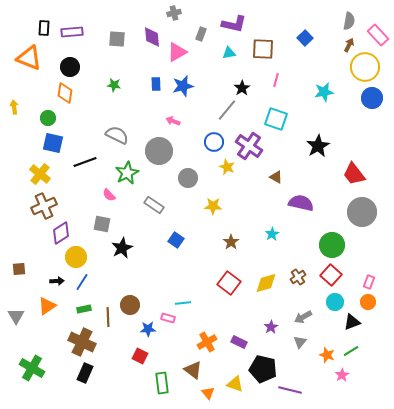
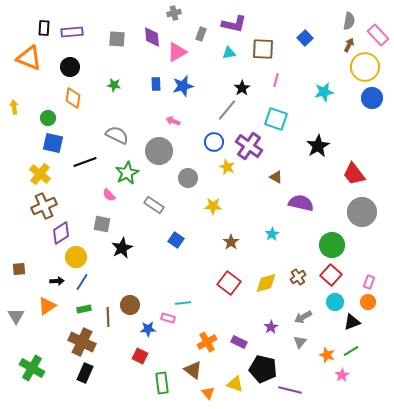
orange diamond at (65, 93): moved 8 px right, 5 px down
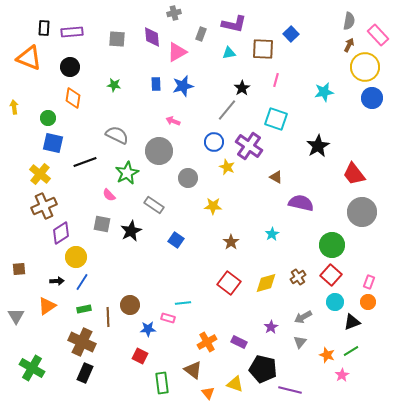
blue square at (305, 38): moved 14 px left, 4 px up
black star at (122, 248): moved 9 px right, 17 px up
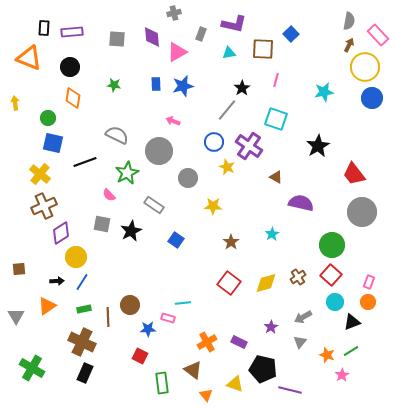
yellow arrow at (14, 107): moved 1 px right, 4 px up
orange triangle at (208, 393): moved 2 px left, 2 px down
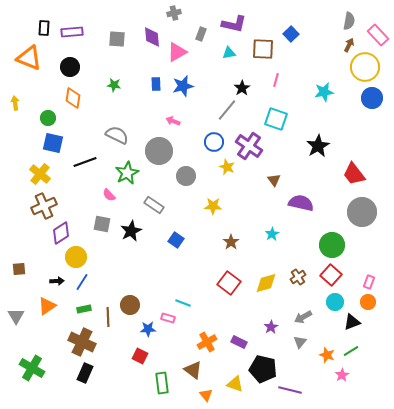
brown triangle at (276, 177): moved 2 px left, 3 px down; rotated 24 degrees clockwise
gray circle at (188, 178): moved 2 px left, 2 px up
cyan line at (183, 303): rotated 28 degrees clockwise
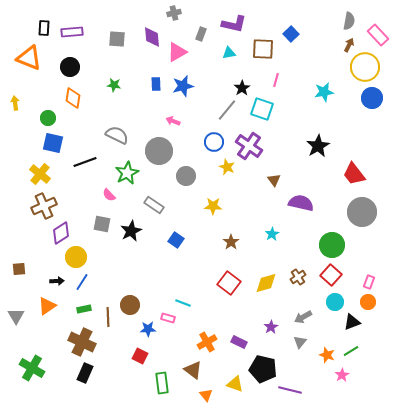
cyan square at (276, 119): moved 14 px left, 10 px up
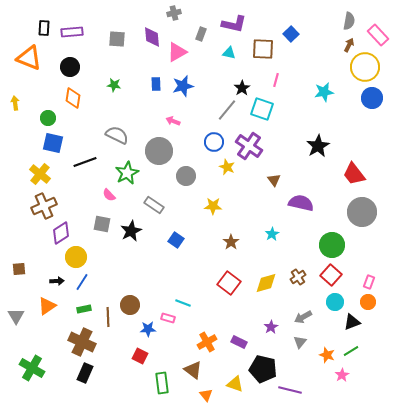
cyan triangle at (229, 53): rotated 24 degrees clockwise
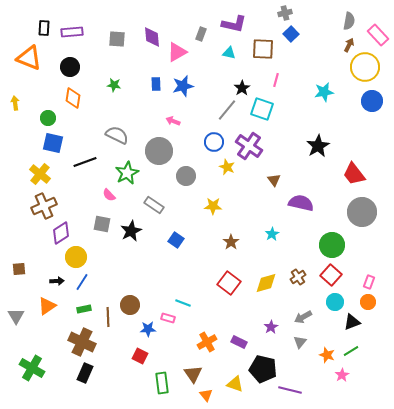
gray cross at (174, 13): moved 111 px right
blue circle at (372, 98): moved 3 px down
brown triangle at (193, 370): moved 4 px down; rotated 18 degrees clockwise
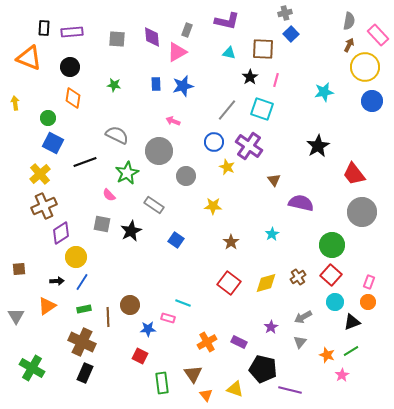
purple L-shape at (234, 24): moved 7 px left, 3 px up
gray rectangle at (201, 34): moved 14 px left, 4 px up
black star at (242, 88): moved 8 px right, 11 px up
blue square at (53, 143): rotated 15 degrees clockwise
yellow cross at (40, 174): rotated 10 degrees clockwise
yellow triangle at (235, 384): moved 5 px down
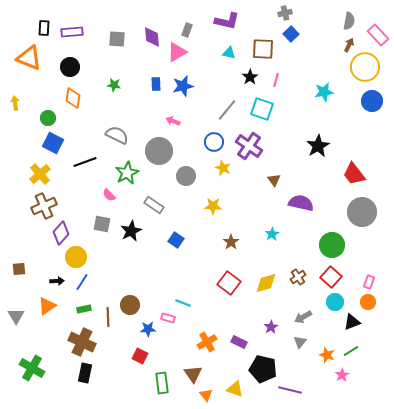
yellow star at (227, 167): moved 4 px left, 1 px down
purple diamond at (61, 233): rotated 15 degrees counterclockwise
red square at (331, 275): moved 2 px down
black rectangle at (85, 373): rotated 12 degrees counterclockwise
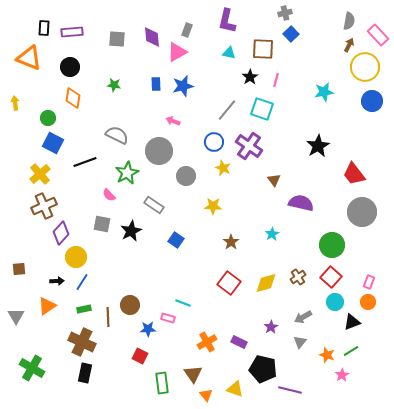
purple L-shape at (227, 21): rotated 90 degrees clockwise
